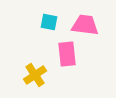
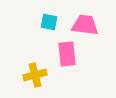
yellow cross: rotated 20 degrees clockwise
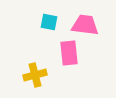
pink rectangle: moved 2 px right, 1 px up
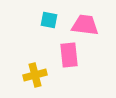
cyan square: moved 2 px up
pink rectangle: moved 2 px down
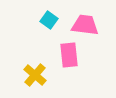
cyan square: rotated 24 degrees clockwise
yellow cross: rotated 35 degrees counterclockwise
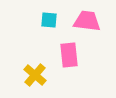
cyan square: rotated 30 degrees counterclockwise
pink trapezoid: moved 2 px right, 4 px up
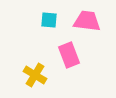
pink rectangle: rotated 15 degrees counterclockwise
yellow cross: rotated 10 degrees counterclockwise
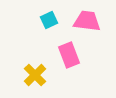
cyan square: rotated 30 degrees counterclockwise
yellow cross: rotated 15 degrees clockwise
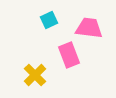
pink trapezoid: moved 2 px right, 7 px down
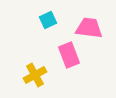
cyan square: moved 1 px left
yellow cross: rotated 15 degrees clockwise
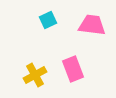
pink trapezoid: moved 3 px right, 3 px up
pink rectangle: moved 4 px right, 14 px down
